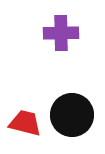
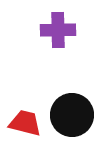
purple cross: moved 3 px left, 3 px up
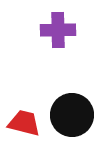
red trapezoid: moved 1 px left
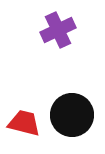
purple cross: rotated 24 degrees counterclockwise
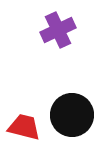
red trapezoid: moved 4 px down
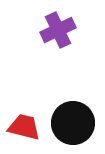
black circle: moved 1 px right, 8 px down
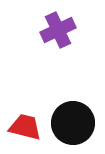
red trapezoid: moved 1 px right
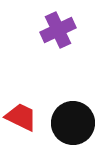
red trapezoid: moved 4 px left, 10 px up; rotated 12 degrees clockwise
